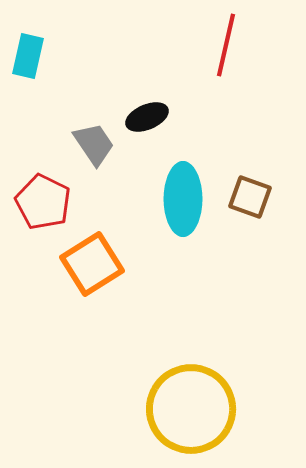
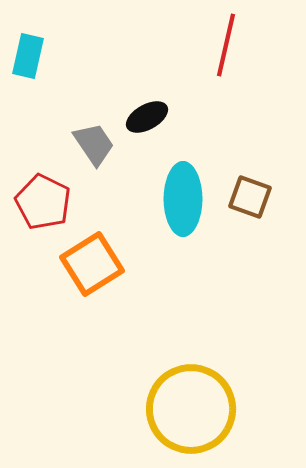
black ellipse: rotated 6 degrees counterclockwise
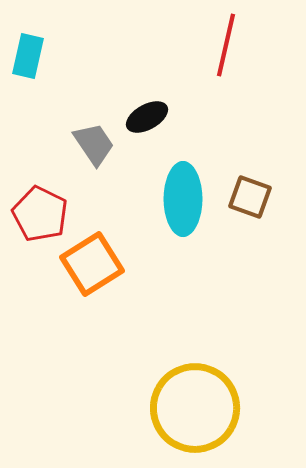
red pentagon: moved 3 px left, 12 px down
yellow circle: moved 4 px right, 1 px up
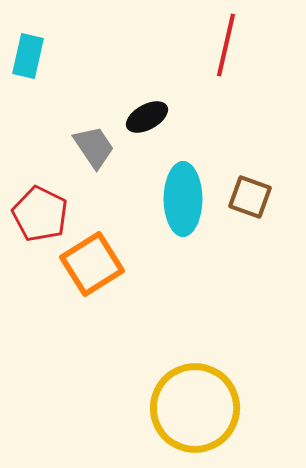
gray trapezoid: moved 3 px down
